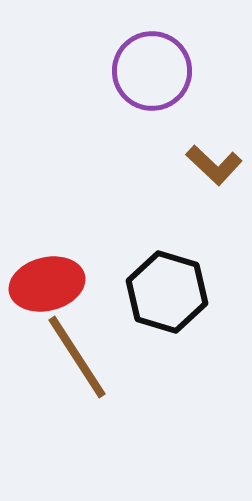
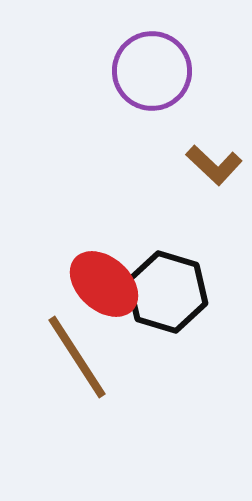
red ellipse: moved 57 px right; rotated 56 degrees clockwise
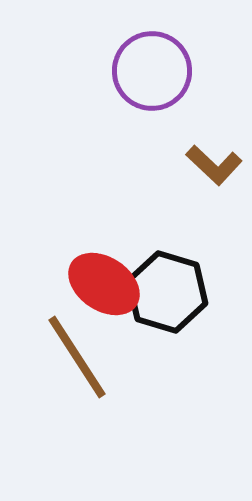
red ellipse: rotated 8 degrees counterclockwise
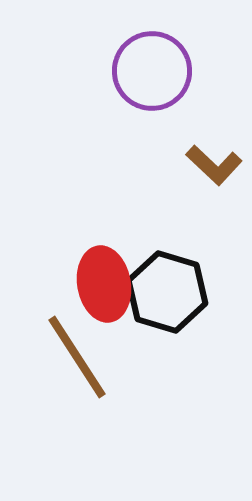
red ellipse: rotated 46 degrees clockwise
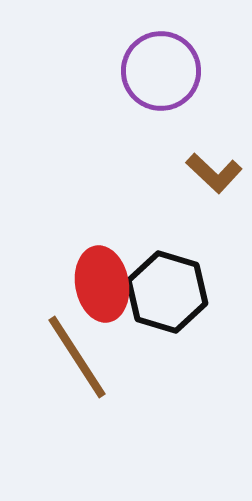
purple circle: moved 9 px right
brown L-shape: moved 8 px down
red ellipse: moved 2 px left
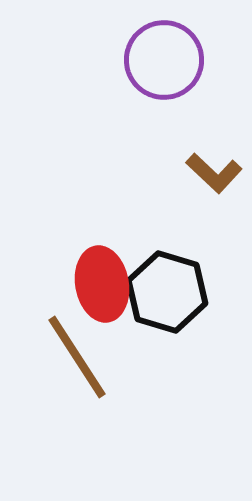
purple circle: moved 3 px right, 11 px up
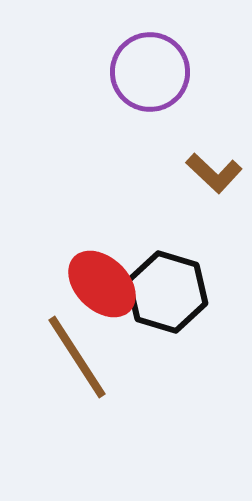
purple circle: moved 14 px left, 12 px down
red ellipse: rotated 36 degrees counterclockwise
